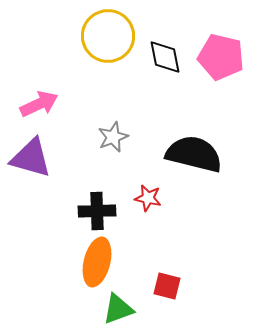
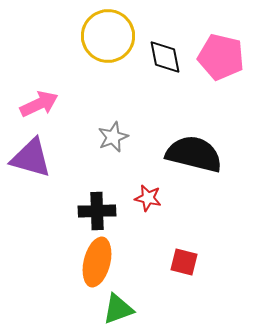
red square: moved 17 px right, 24 px up
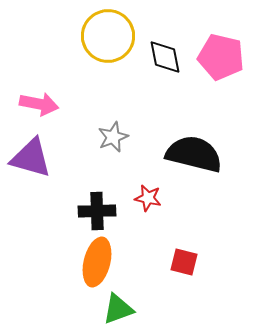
pink arrow: rotated 36 degrees clockwise
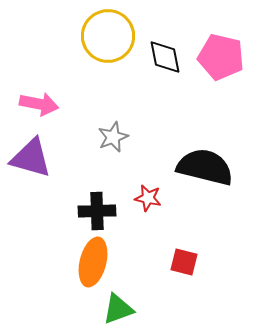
black semicircle: moved 11 px right, 13 px down
orange ellipse: moved 4 px left
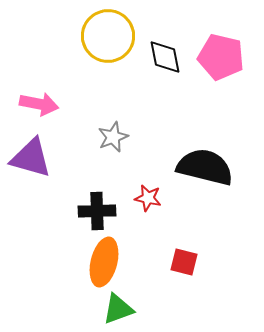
orange ellipse: moved 11 px right
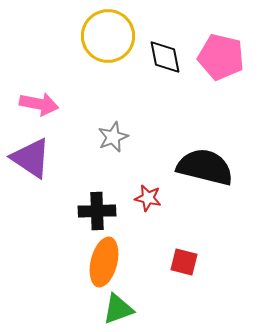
purple triangle: rotated 18 degrees clockwise
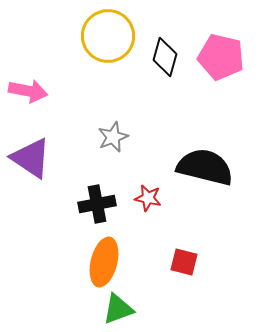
black diamond: rotated 27 degrees clockwise
pink arrow: moved 11 px left, 13 px up
black cross: moved 7 px up; rotated 9 degrees counterclockwise
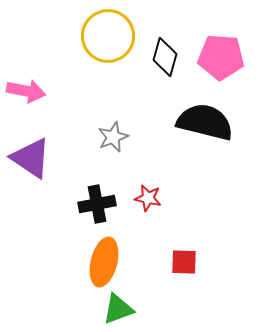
pink pentagon: rotated 9 degrees counterclockwise
pink arrow: moved 2 px left
black semicircle: moved 45 px up
red square: rotated 12 degrees counterclockwise
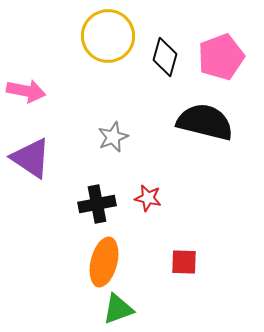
pink pentagon: rotated 24 degrees counterclockwise
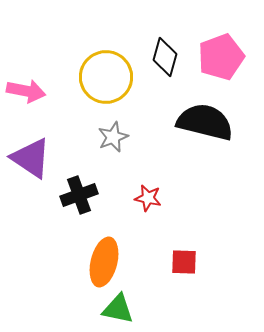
yellow circle: moved 2 px left, 41 px down
black cross: moved 18 px left, 9 px up; rotated 9 degrees counterclockwise
green triangle: rotated 32 degrees clockwise
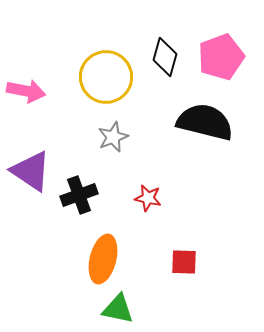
purple triangle: moved 13 px down
orange ellipse: moved 1 px left, 3 px up
